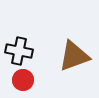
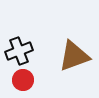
black cross: rotated 32 degrees counterclockwise
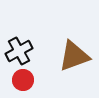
black cross: rotated 8 degrees counterclockwise
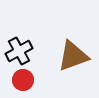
brown triangle: moved 1 px left
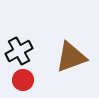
brown triangle: moved 2 px left, 1 px down
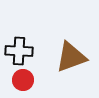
black cross: rotated 32 degrees clockwise
